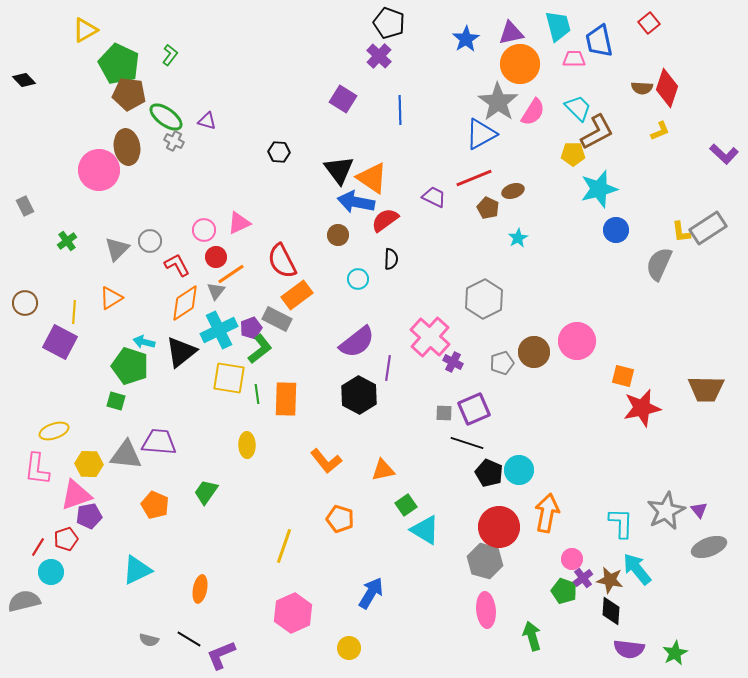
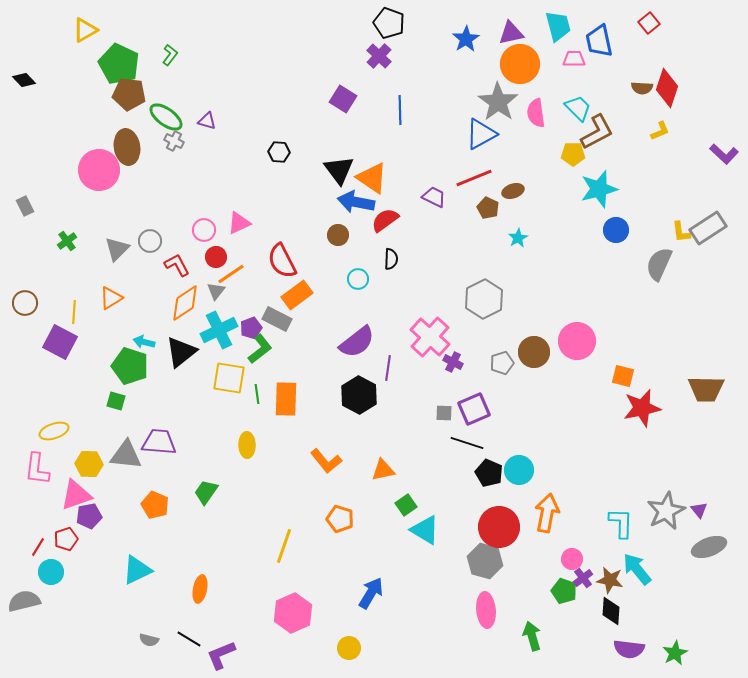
pink semicircle at (533, 112): moved 3 px right, 1 px down; rotated 140 degrees clockwise
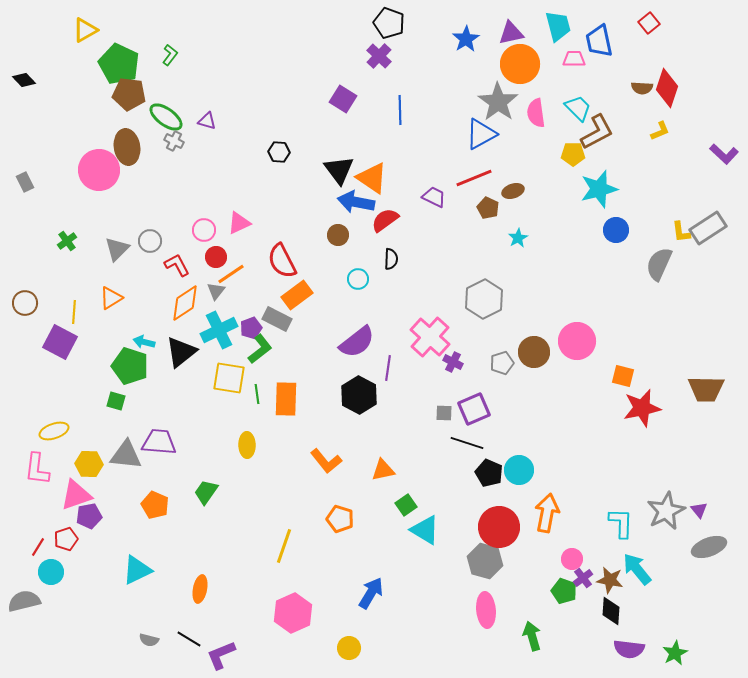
gray rectangle at (25, 206): moved 24 px up
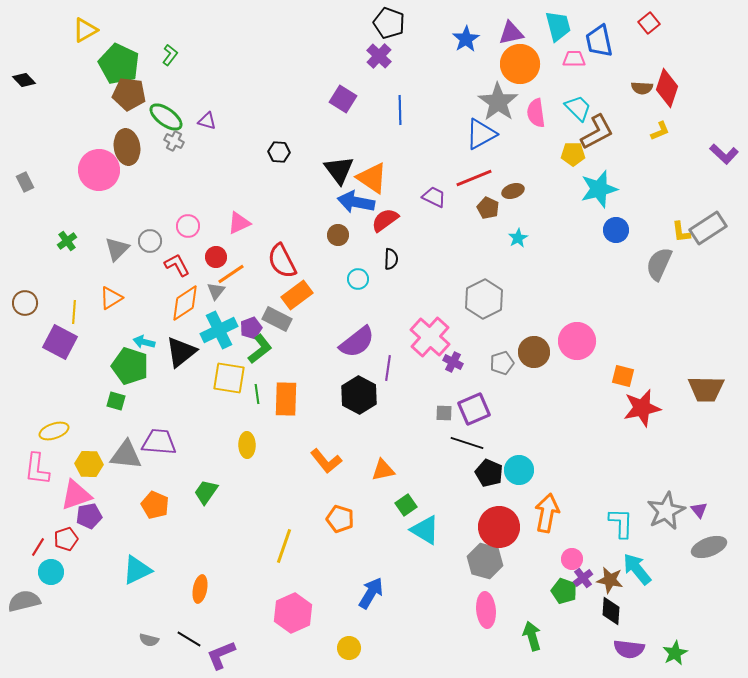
pink circle at (204, 230): moved 16 px left, 4 px up
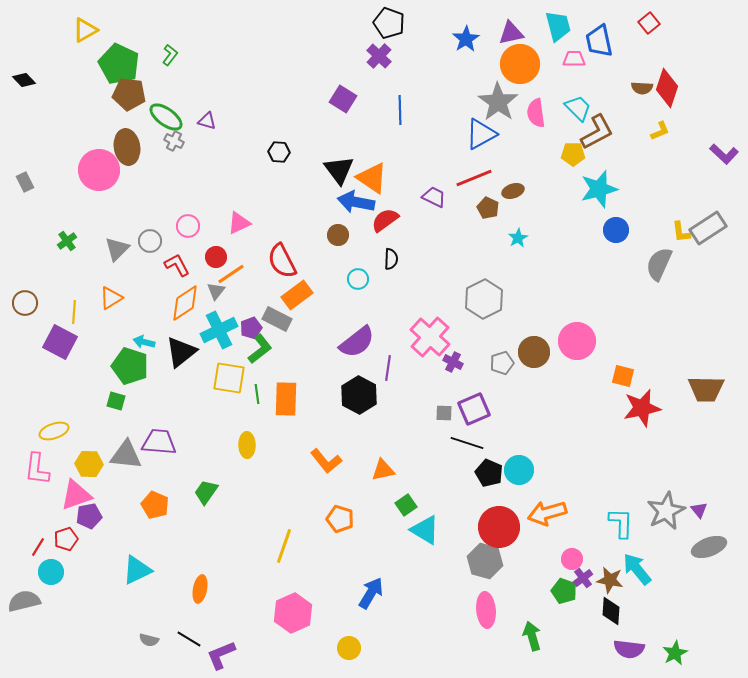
orange arrow at (547, 513): rotated 117 degrees counterclockwise
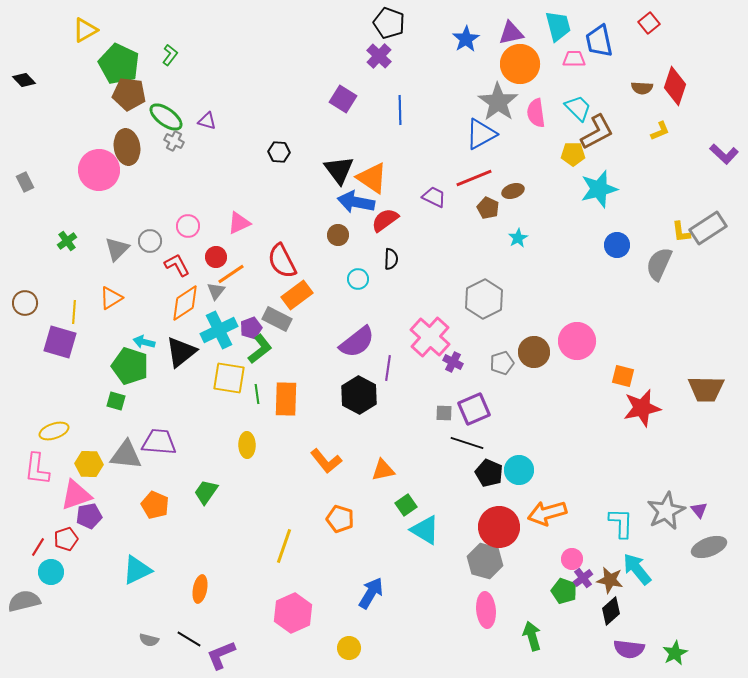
red diamond at (667, 88): moved 8 px right, 2 px up
blue circle at (616, 230): moved 1 px right, 15 px down
purple square at (60, 342): rotated 12 degrees counterclockwise
black diamond at (611, 611): rotated 44 degrees clockwise
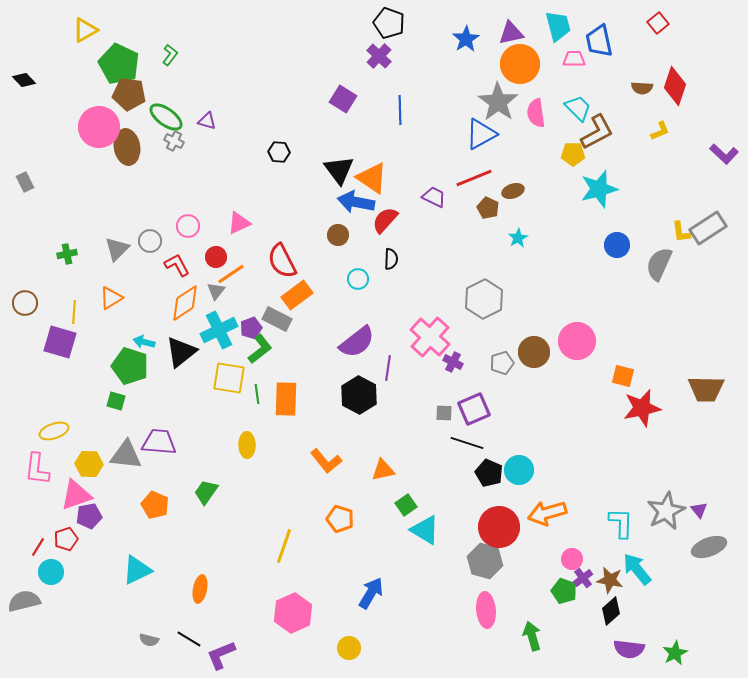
red square at (649, 23): moved 9 px right
pink circle at (99, 170): moved 43 px up
red semicircle at (385, 220): rotated 12 degrees counterclockwise
green cross at (67, 241): moved 13 px down; rotated 24 degrees clockwise
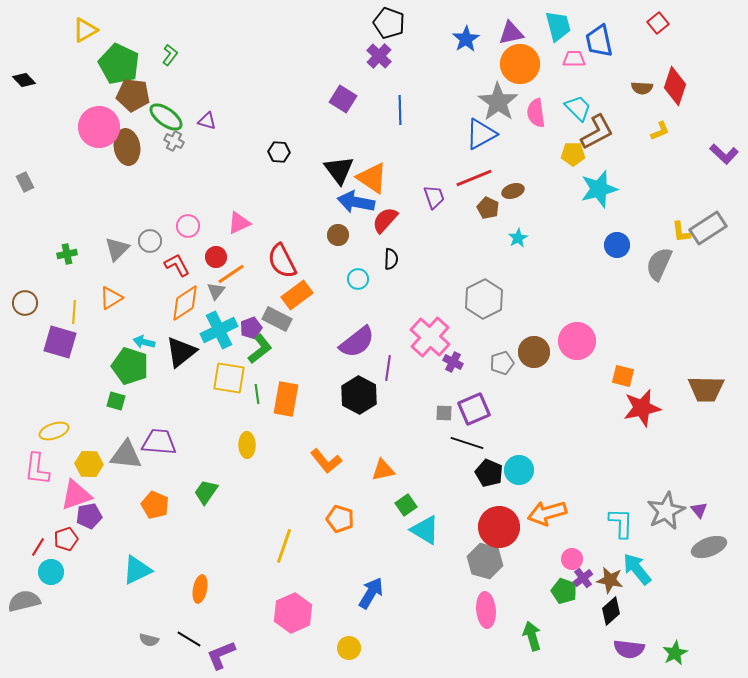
brown pentagon at (129, 94): moved 4 px right, 1 px down
purple trapezoid at (434, 197): rotated 45 degrees clockwise
orange rectangle at (286, 399): rotated 8 degrees clockwise
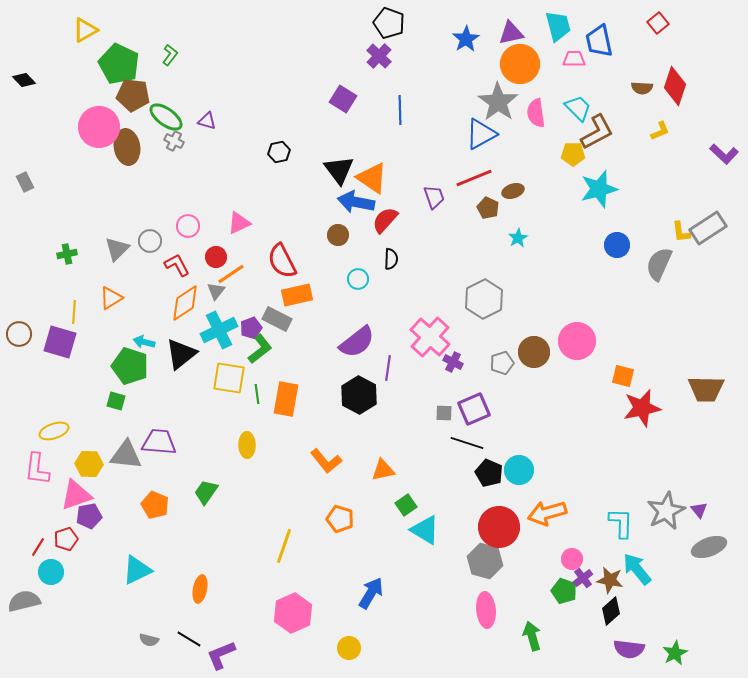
black hexagon at (279, 152): rotated 15 degrees counterclockwise
orange rectangle at (297, 295): rotated 24 degrees clockwise
brown circle at (25, 303): moved 6 px left, 31 px down
black triangle at (181, 352): moved 2 px down
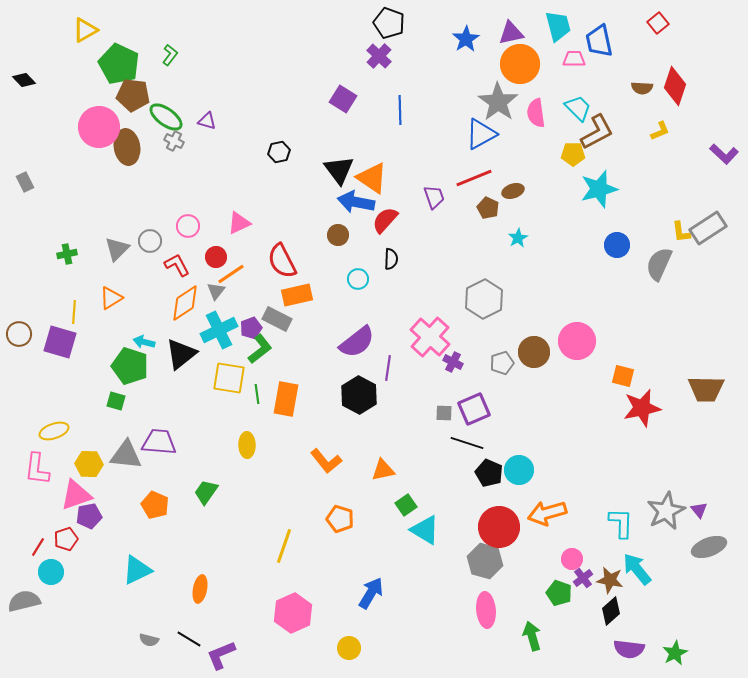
green pentagon at (564, 591): moved 5 px left, 2 px down
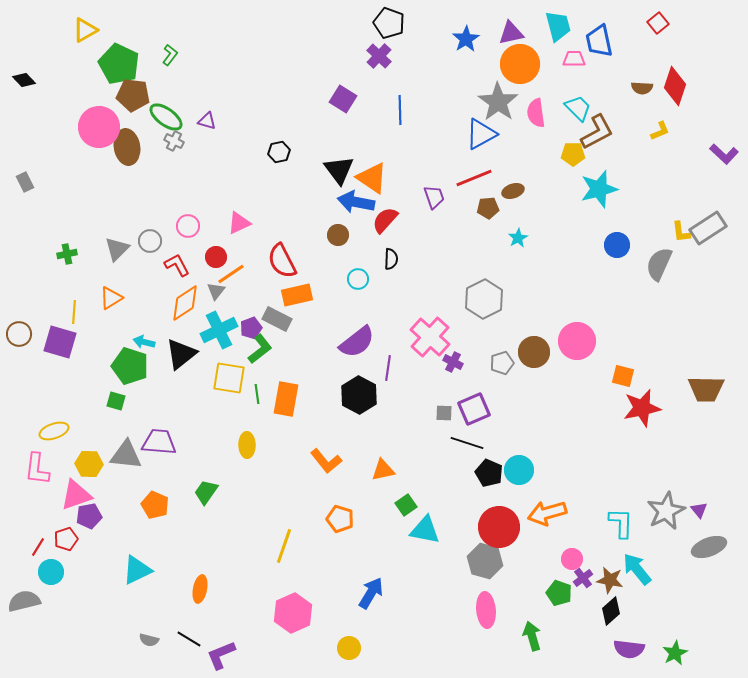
brown pentagon at (488, 208): rotated 30 degrees counterclockwise
cyan triangle at (425, 530): rotated 20 degrees counterclockwise
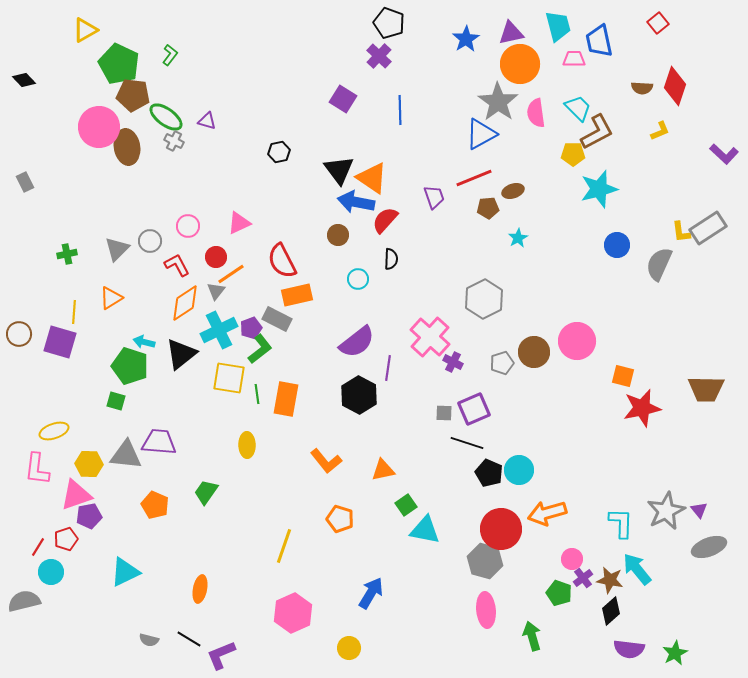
red circle at (499, 527): moved 2 px right, 2 px down
cyan triangle at (137, 570): moved 12 px left, 2 px down
